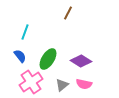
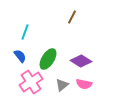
brown line: moved 4 px right, 4 px down
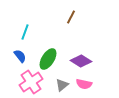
brown line: moved 1 px left
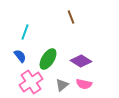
brown line: rotated 48 degrees counterclockwise
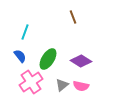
brown line: moved 2 px right
pink semicircle: moved 3 px left, 2 px down
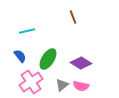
cyan line: moved 2 px right, 1 px up; rotated 56 degrees clockwise
purple diamond: moved 2 px down
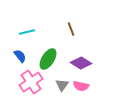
brown line: moved 2 px left, 12 px down
cyan line: moved 1 px down
gray triangle: rotated 16 degrees counterclockwise
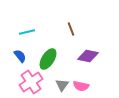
purple diamond: moved 7 px right, 7 px up; rotated 20 degrees counterclockwise
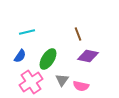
brown line: moved 7 px right, 5 px down
blue semicircle: rotated 72 degrees clockwise
gray triangle: moved 5 px up
